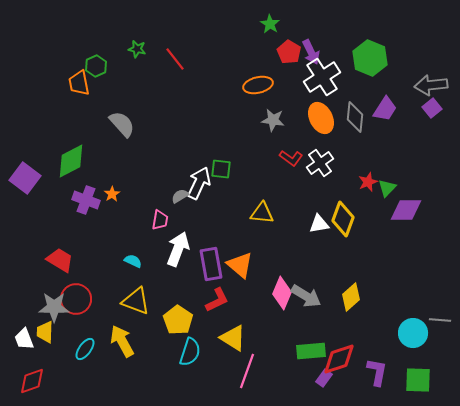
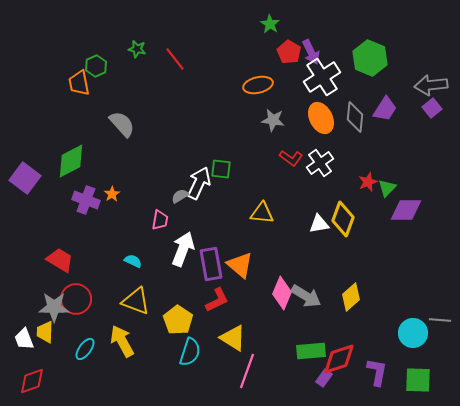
white arrow at (178, 249): moved 5 px right
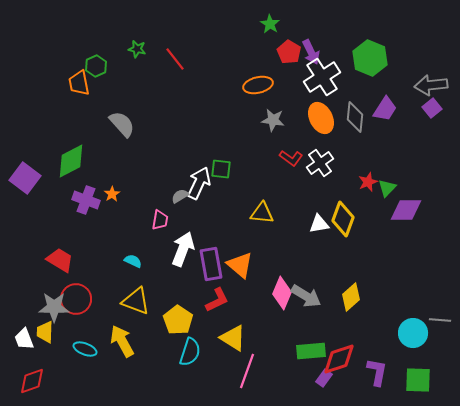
cyan ellipse at (85, 349): rotated 75 degrees clockwise
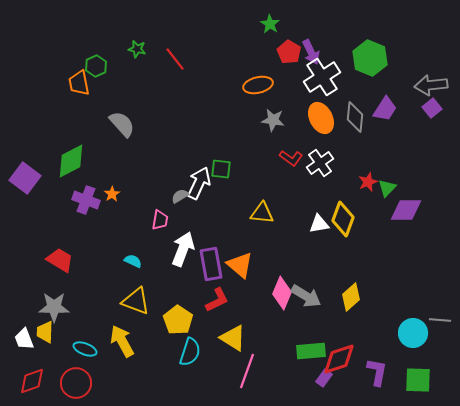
red circle at (76, 299): moved 84 px down
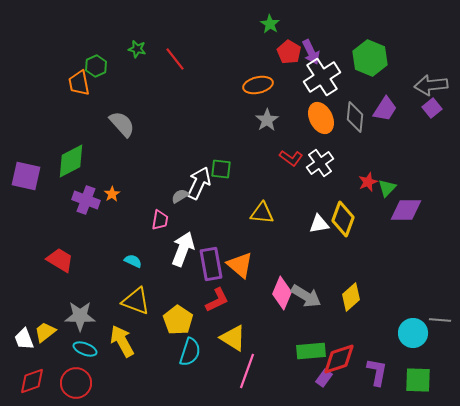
gray star at (273, 120): moved 6 px left; rotated 30 degrees clockwise
purple square at (25, 178): moved 1 px right, 2 px up; rotated 24 degrees counterclockwise
gray star at (54, 307): moved 26 px right, 9 px down
yellow trapezoid at (45, 332): rotated 50 degrees clockwise
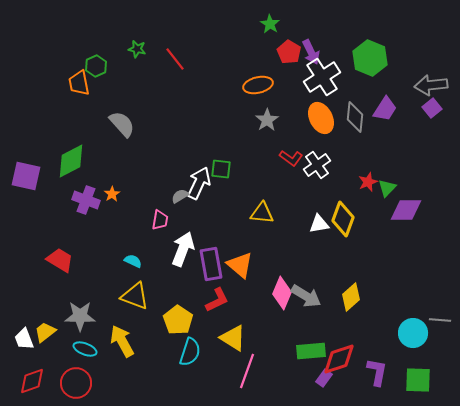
white cross at (320, 163): moved 3 px left, 2 px down
yellow triangle at (136, 301): moved 1 px left, 5 px up
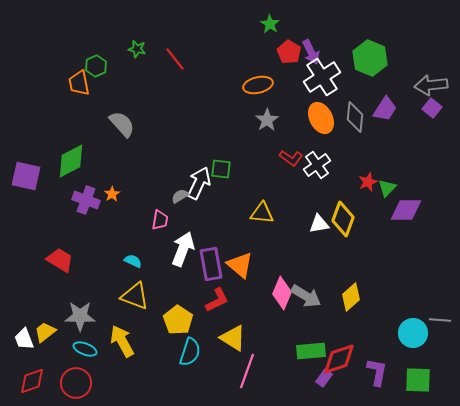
purple square at (432, 108): rotated 12 degrees counterclockwise
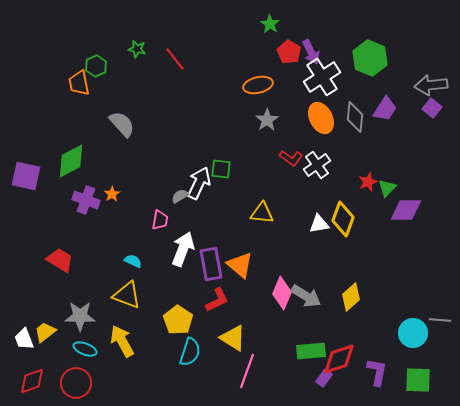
yellow triangle at (135, 296): moved 8 px left, 1 px up
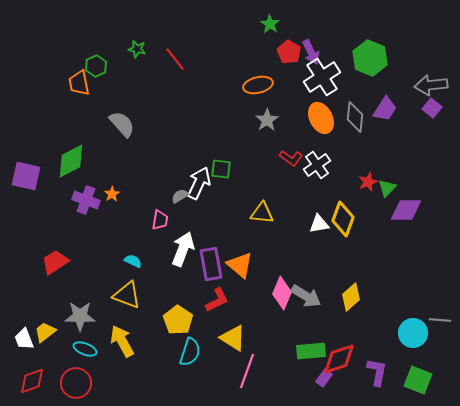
red trapezoid at (60, 260): moved 5 px left, 2 px down; rotated 64 degrees counterclockwise
green square at (418, 380): rotated 20 degrees clockwise
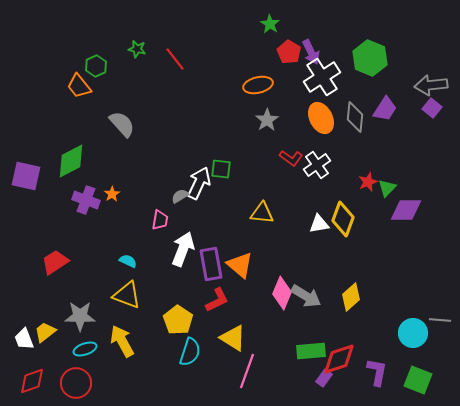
orange trapezoid at (79, 83): moved 3 px down; rotated 28 degrees counterclockwise
cyan semicircle at (133, 261): moved 5 px left
cyan ellipse at (85, 349): rotated 40 degrees counterclockwise
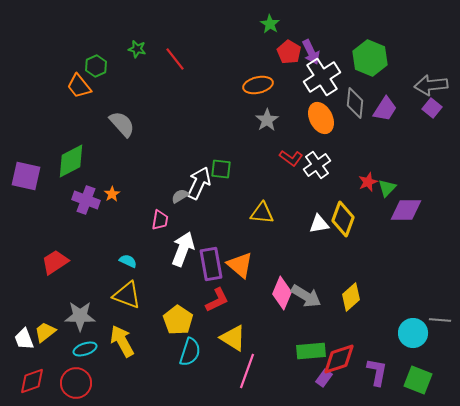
gray diamond at (355, 117): moved 14 px up
